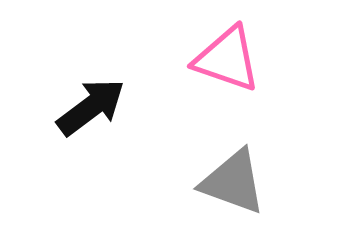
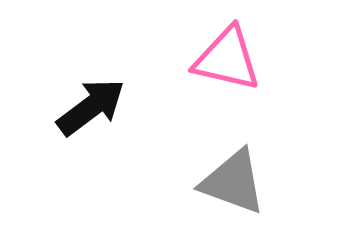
pink triangle: rotated 6 degrees counterclockwise
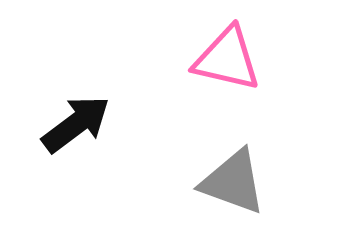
black arrow: moved 15 px left, 17 px down
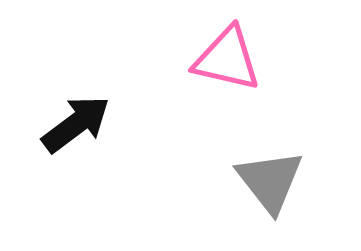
gray triangle: moved 37 px right, 1 px up; rotated 32 degrees clockwise
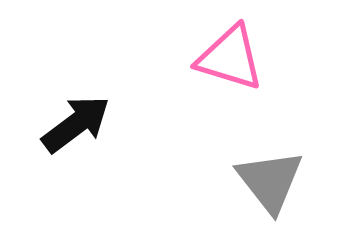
pink triangle: moved 3 px right, 1 px up; rotated 4 degrees clockwise
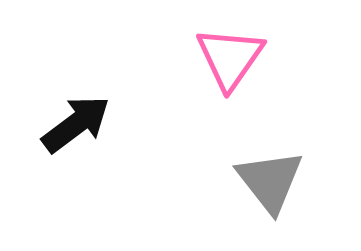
pink triangle: rotated 48 degrees clockwise
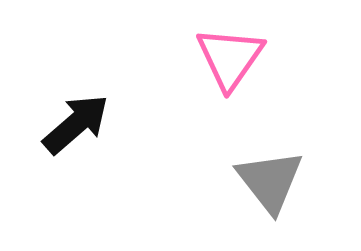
black arrow: rotated 4 degrees counterclockwise
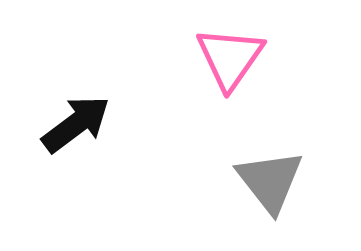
black arrow: rotated 4 degrees clockwise
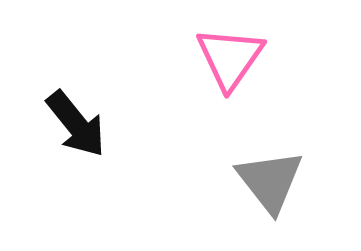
black arrow: rotated 88 degrees clockwise
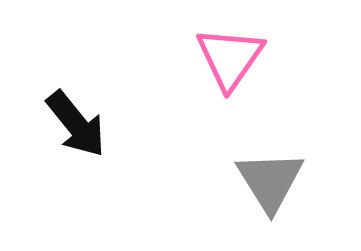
gray triangle: rotated 6 degrees clockwise
